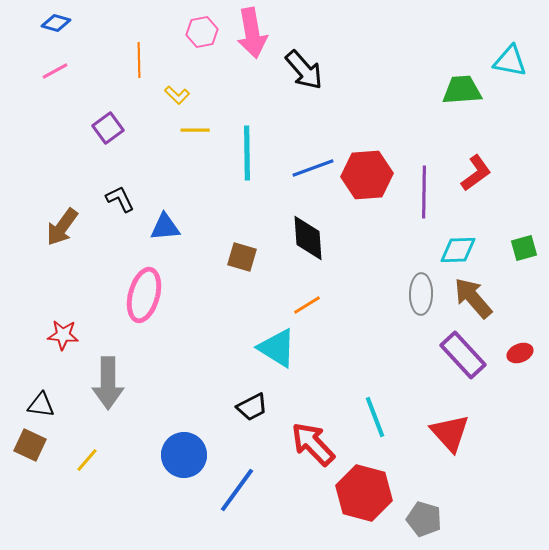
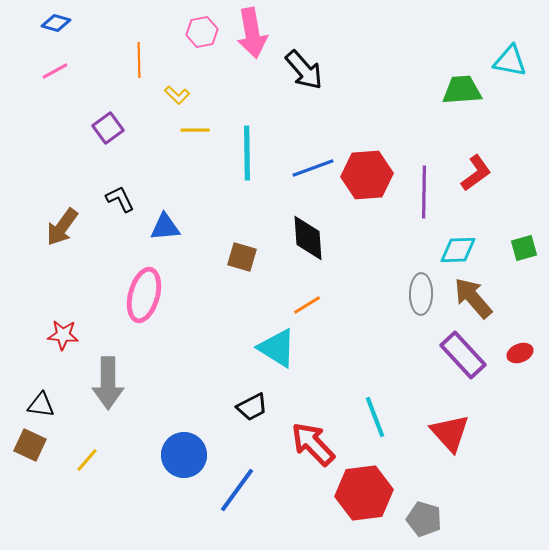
red hexagon at (364, 493): rotated 22 degrees counterclockwise
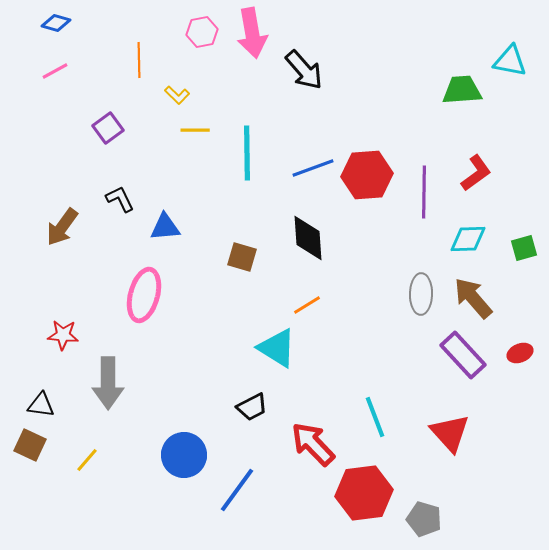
cyan diamond at (458, 250): moved 10 px right, 11 px up
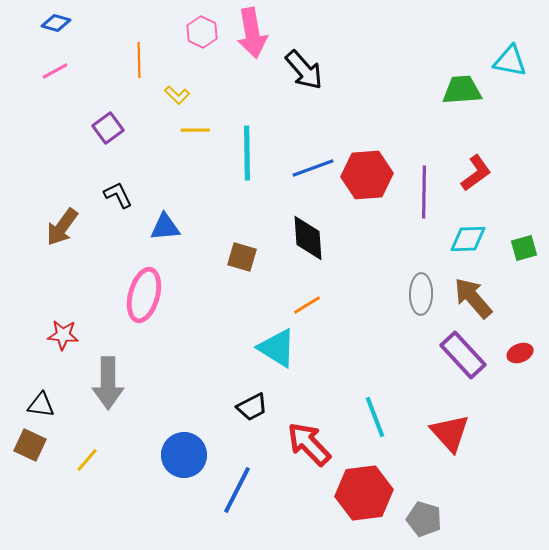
pink hexagon at (202, 32): rotated 24 degrees counterclockwise
black L-shape at (120, 199): moved 2 px left, 4 px up
red arrow at (313, 444): moved 4 px left
blue line at (237, 490): rotated 9 degrees counterclockwise
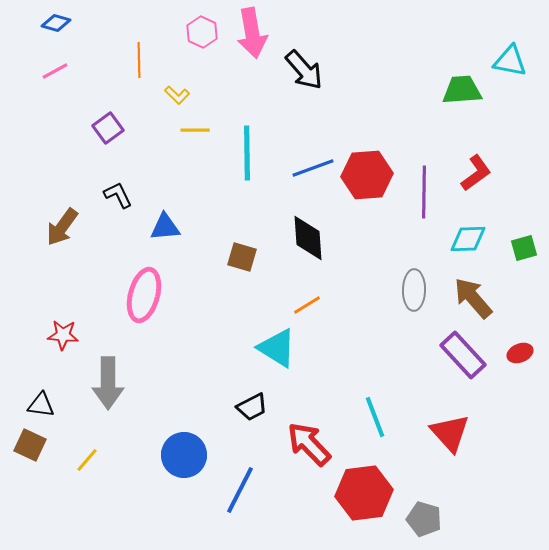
gray ellipse at (421, 294): moved 7 px left, 4 px up
blue line at (237, 490): moved 3 px right
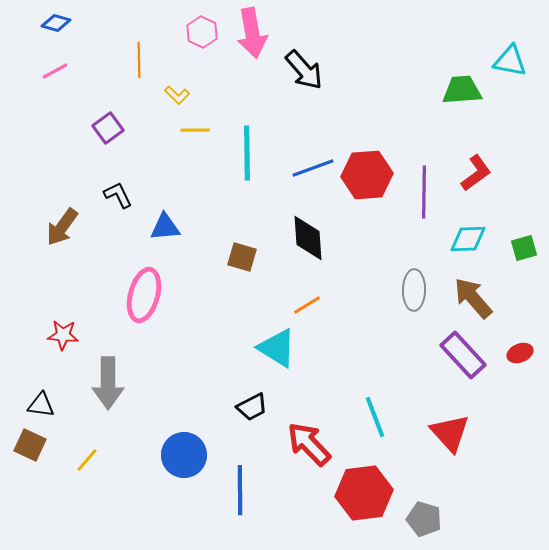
blue line at (240, 490): rotated 27 degrees counterclockwise
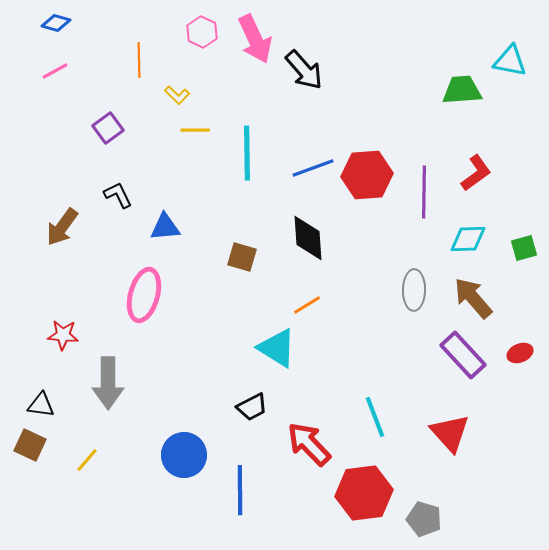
pink arrow at (252, 33): moved 3 px right, 6 px down; rotated 15 degrees counterclockwise
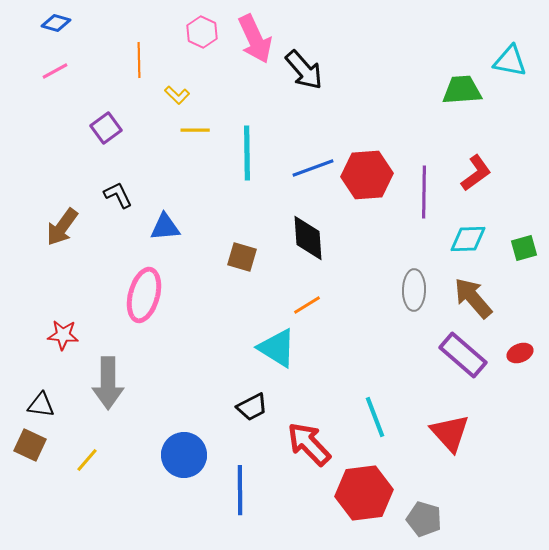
purple square at (108, 128): moved 2 px left
purple rectangle at (463, 355): rotated 6 degrees counterclockwise
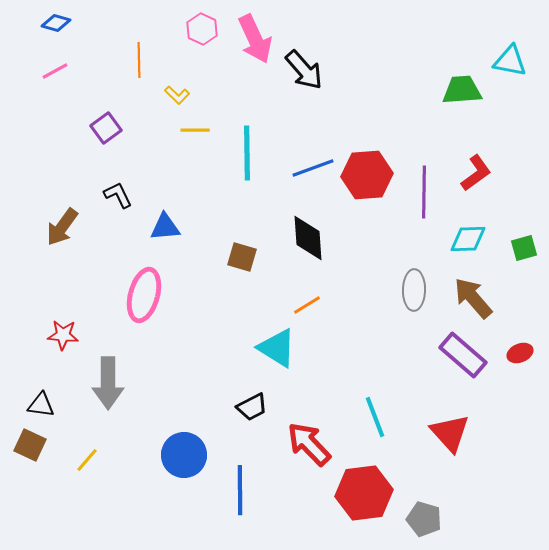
pink hexagon at (202, 32): moved 3 px up
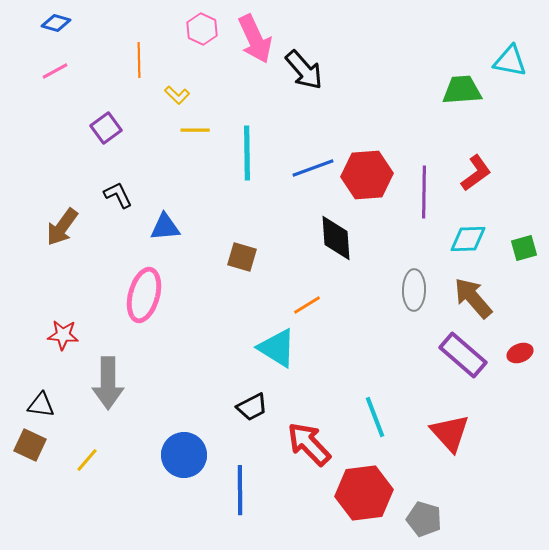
black diamond at (308, 238): moved 28 px right
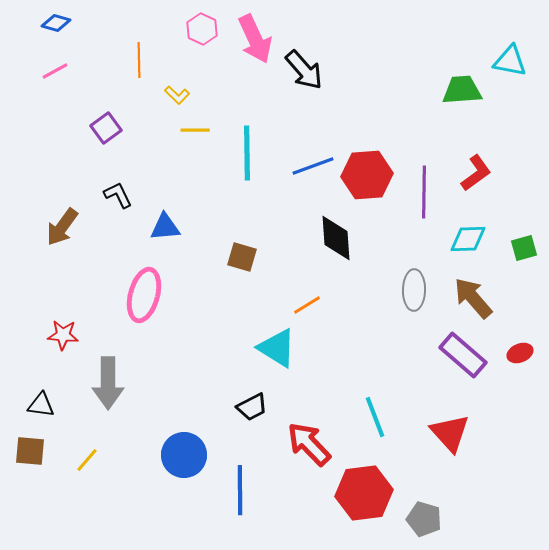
blue line at (313, 168): moved 2 px up
brown square at (30, 445): moved 6 px down; rotated 20 degrees counterclockwise
